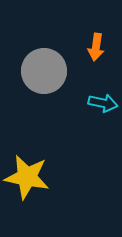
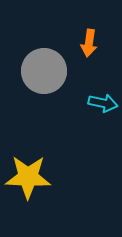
orange arrow: moved 7 px left, 4 px up
yellow star: moved 1 px right; rotated 9 degrees counterclockwise
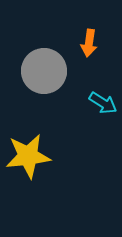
cyan arrow: rotated 20 degrees clockwise
yellow star: moved 21 px up; rotated 9 degrees counterclockwise
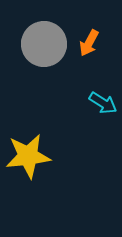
orange arrow: rotated 20 degrees clockwise
gray circle: moved 27 px up
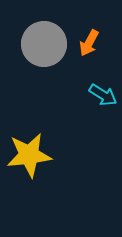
cyan arrow: moved 8 px up
yellow star: moved 1 px right, 1 px up
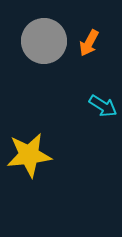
gray circle: moved 3 px up
cyan arrow: moved 11 px down
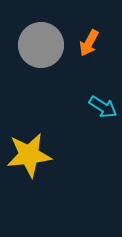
gray circle: moved 3 px left, 4 px down
cyan arrow: moved 1 px down
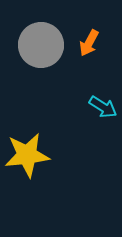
yellow star: moved 2 px left
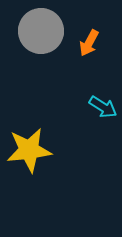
gray circle: moved 14 px up
yellow star: moved 2 px right, 5 px up
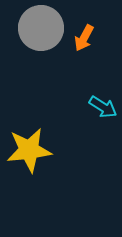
gray circle: moved 3 px up
orange arrow: moved 5 px left, 5 px up
